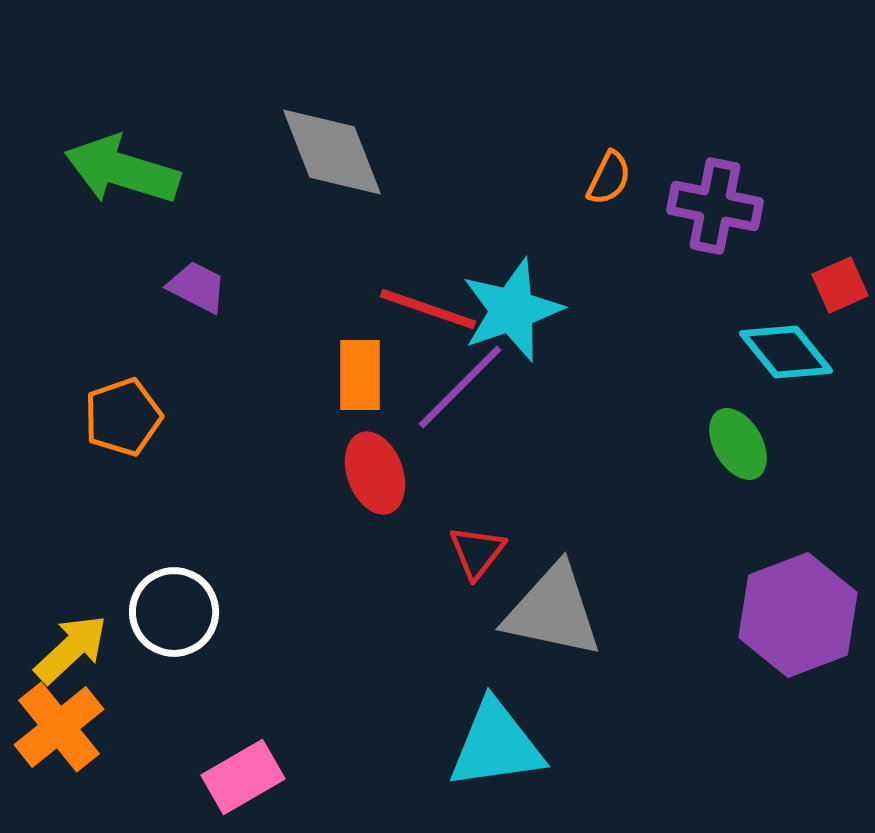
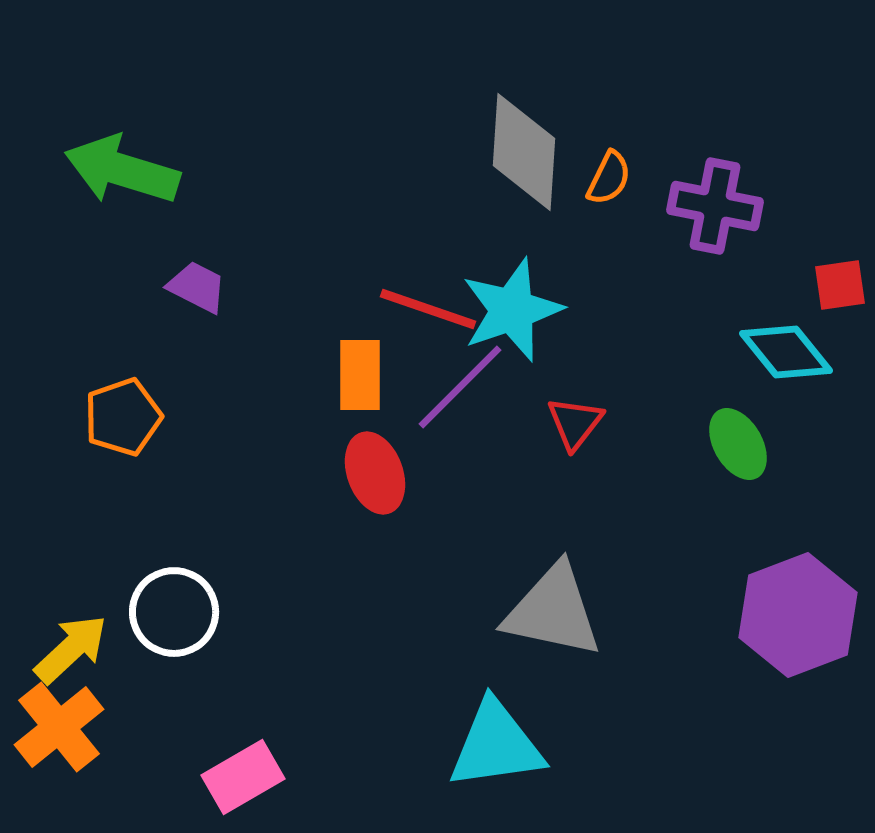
gray diamond: moved 192 px right; rotated 25 degrees clockwise
red square: rotated 16 degrees clockwise
red triangle: moved 98 px right, 129 px up
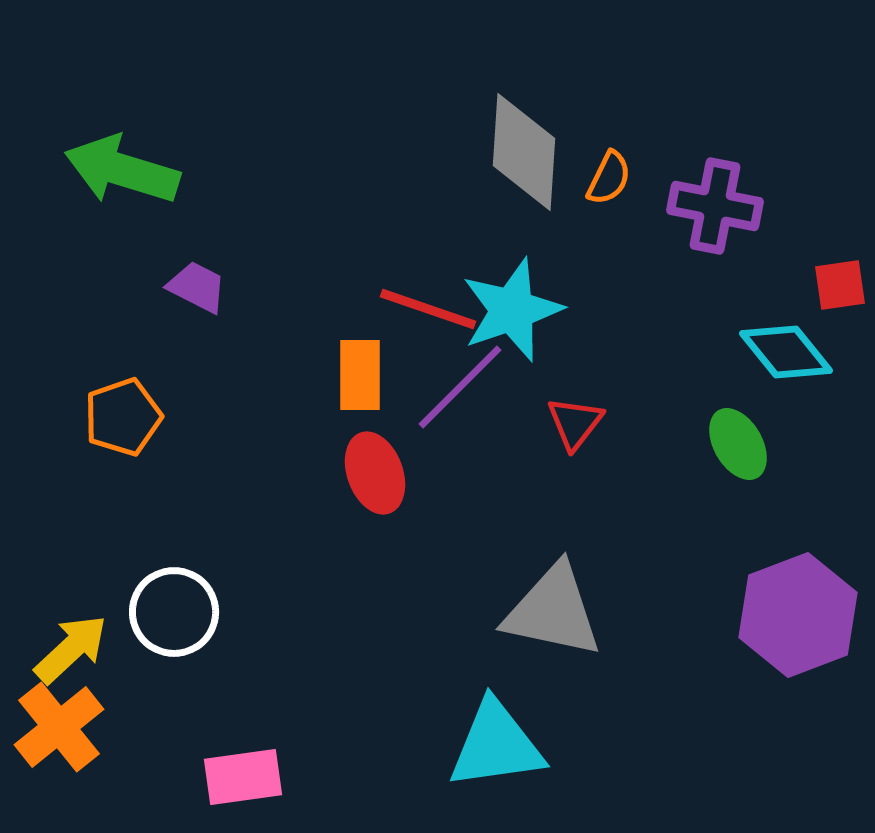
pink rectangle: rotated 22 degrees clockwise
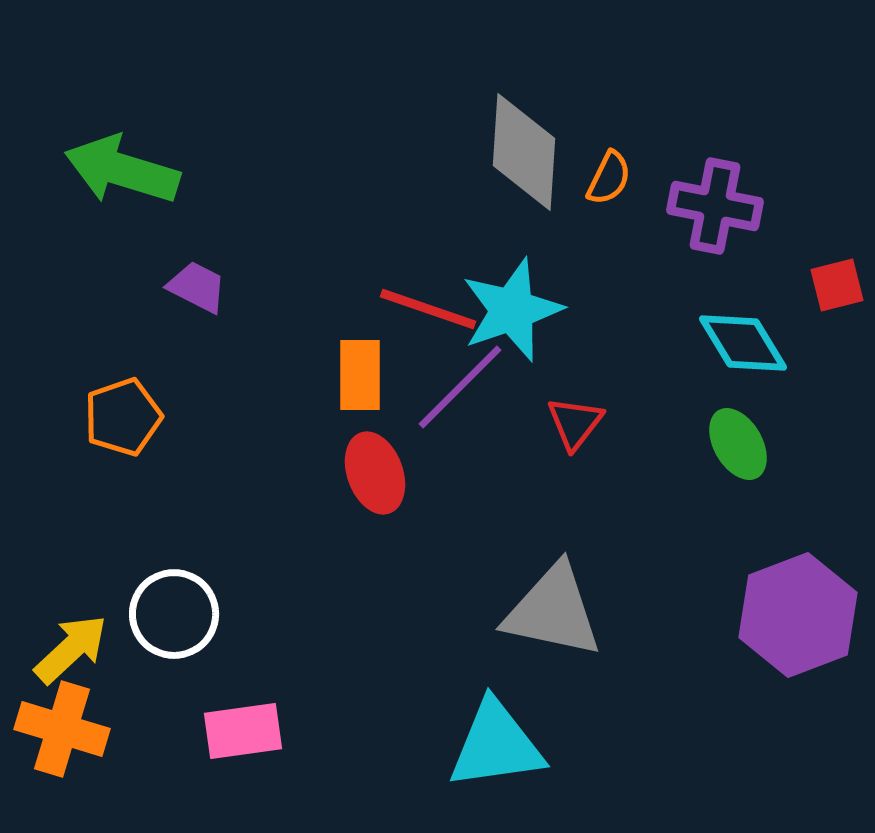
red square: moved 3 px left; rotated 6 degrees counterclockwise
cyan diamond: moved 43 px left, 9 px up; rotated 8 degrees clockwise
white circle: moved 2 px down
orange cross: moved 3 px right, 2 px down; rotated 34 degrees counterclockwise
pink rectangle: moved 46 px up
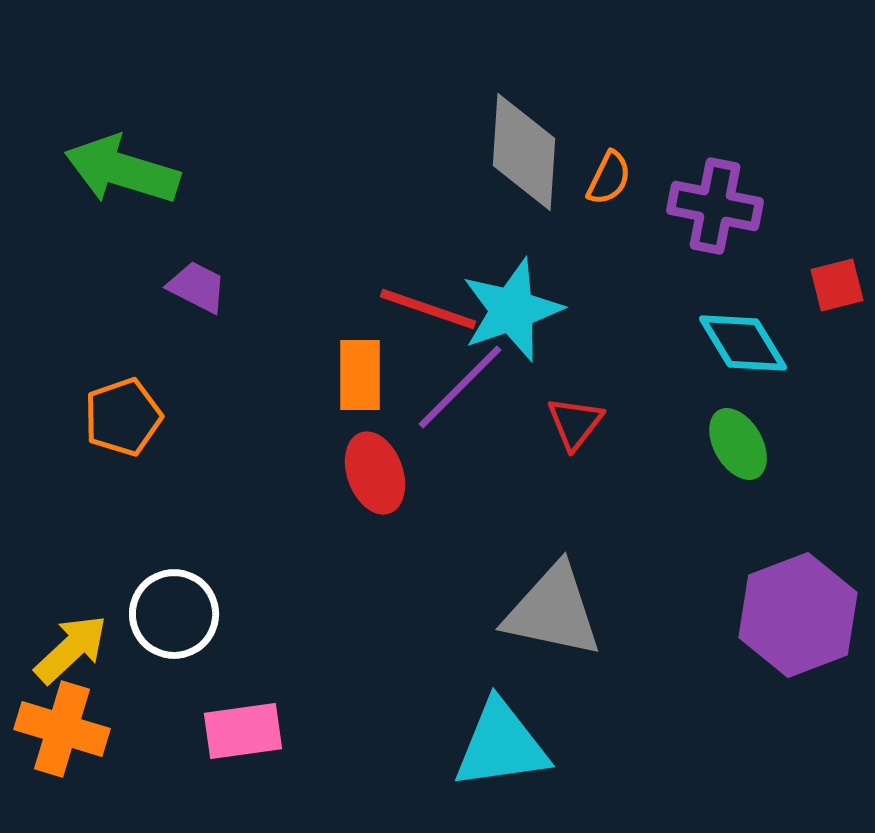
cyan triangle: moved 5 px right
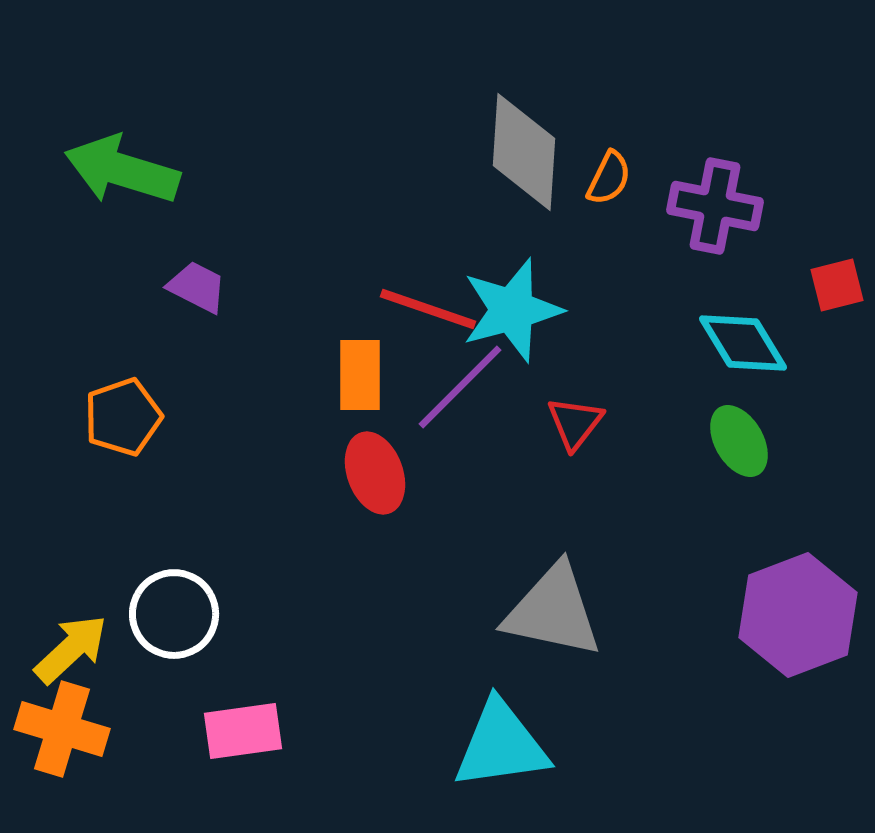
cyan star: rotated 4 degrees clockwise
green ellipse: moved 1 px right, 3 px up
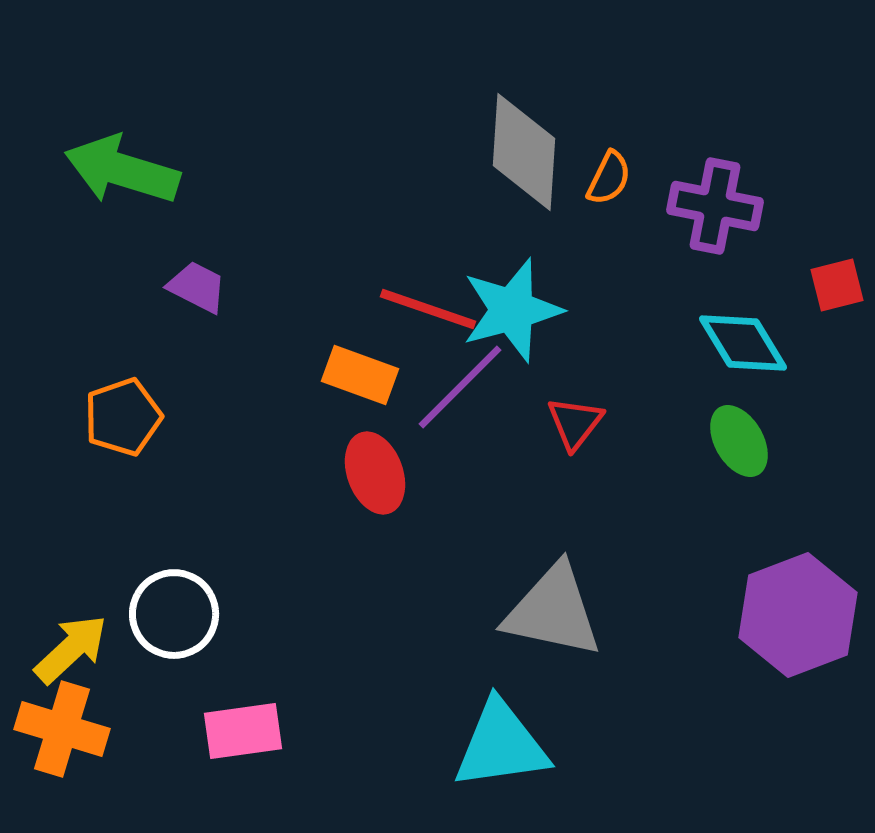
orange rectangle: rotated 70 degrees counterclockwise
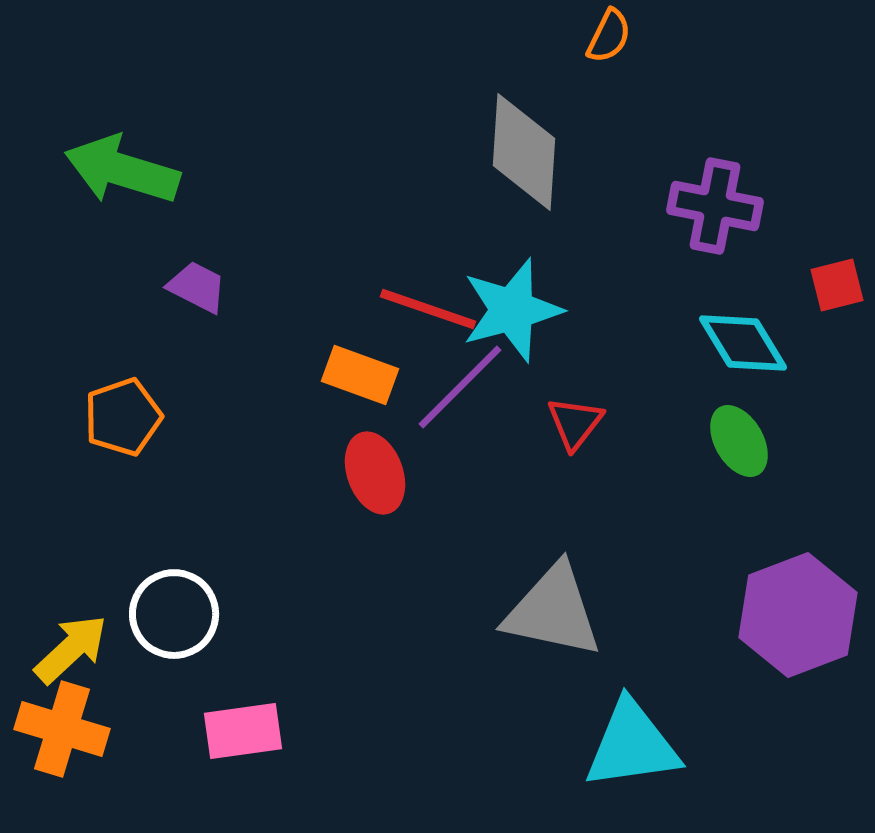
orange semicircle: moved 142 px up
cyan triangle: moved 131 px right
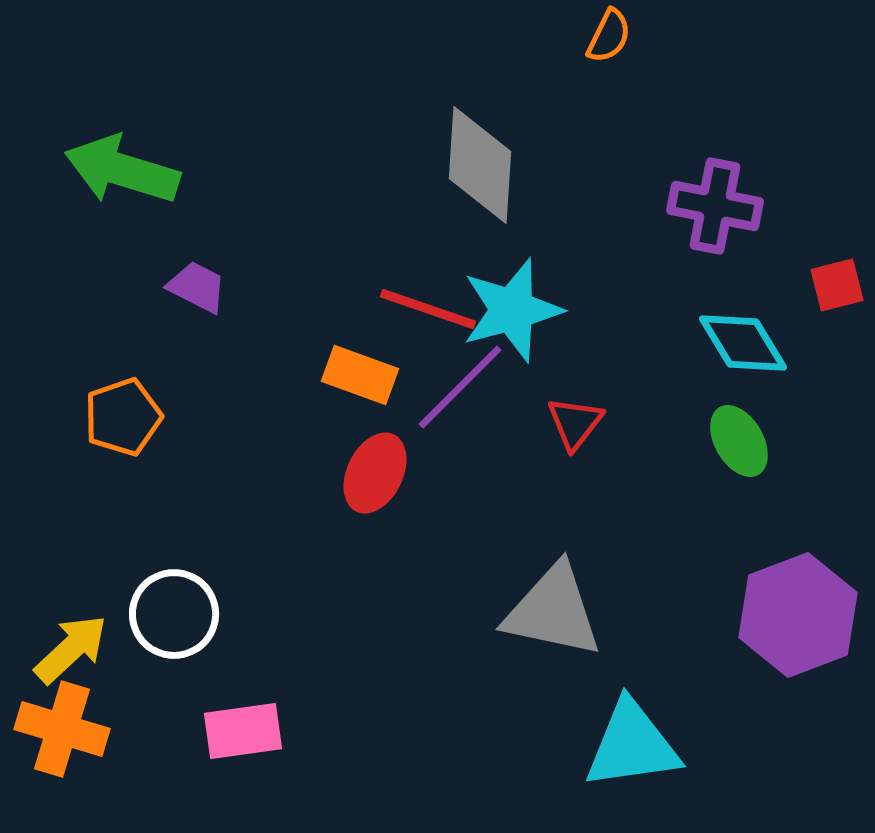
gray diamond: moved 44 px left, 13 px down
red ellipse: rotated 46 degrees clockwise
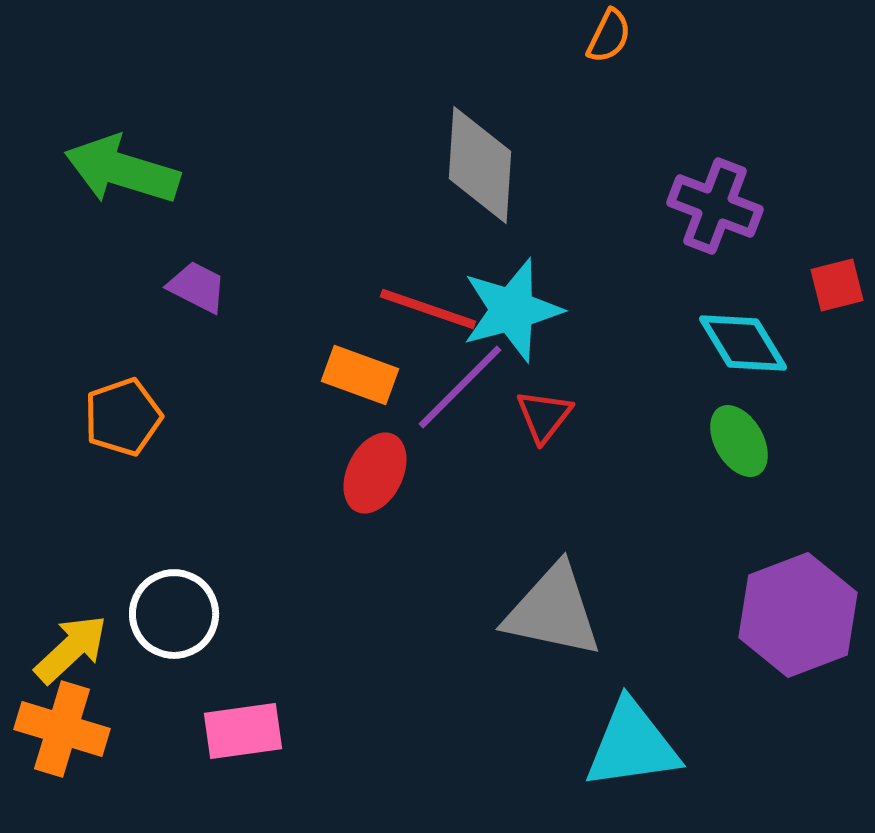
purple cross: rotated 10 degrees clockwise
red triangle: moved 31 px left, 7 px up
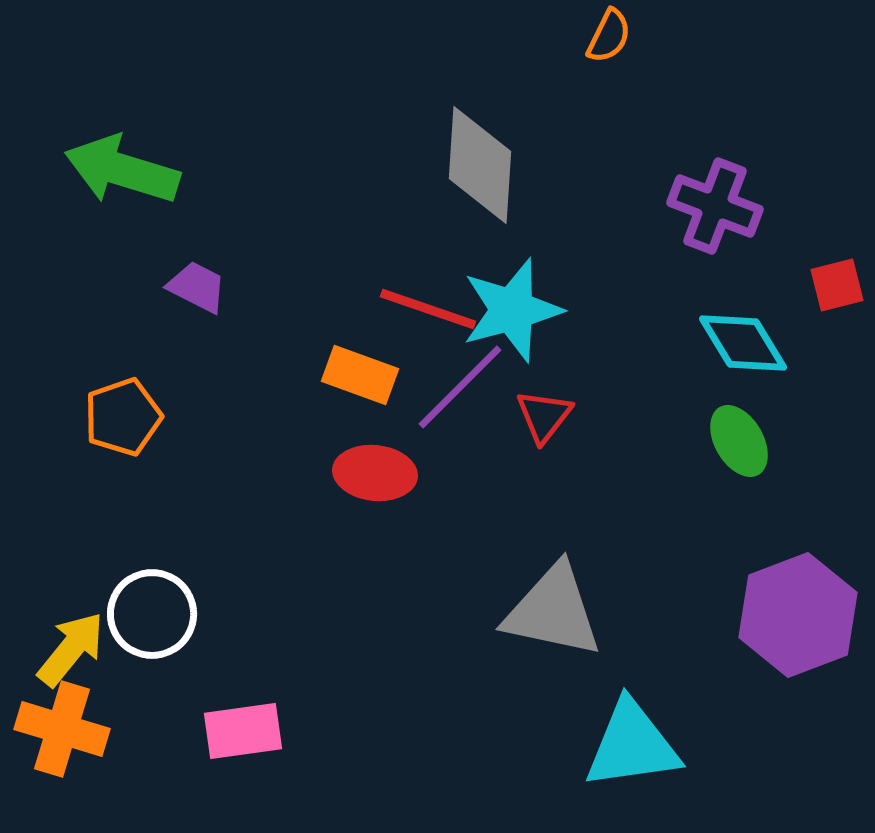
red ellipse: rotated 70 degrees clockwise
white circle: moved 22 px left
yellow arrow: rotated 8 degrees counterclockwise
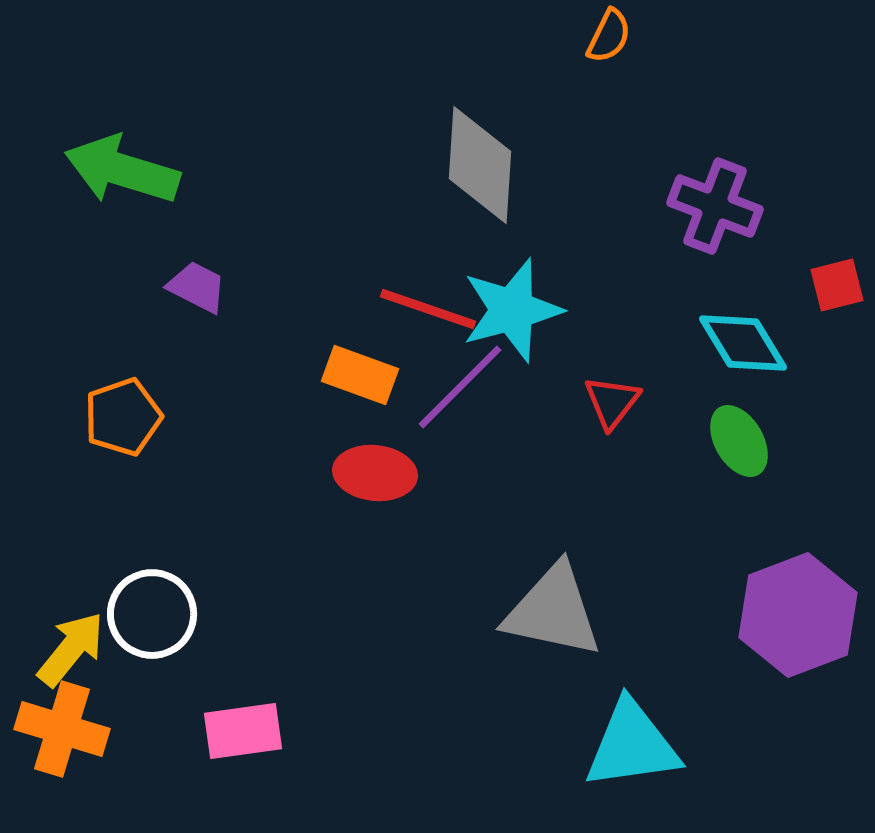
red triangle: moved 68 px right, 14 px up
